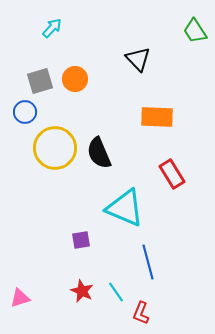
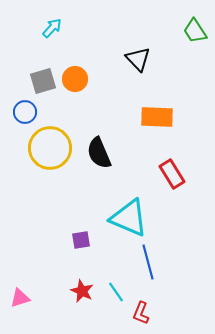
gray square: moved 3 px right
yellow circle: moved 5 px left
cyan triangle: moved 4 px right, 10 px down
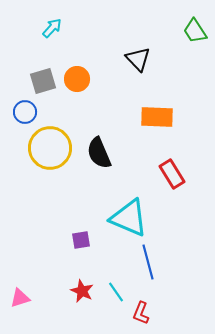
orange circle: moved 2 px right
